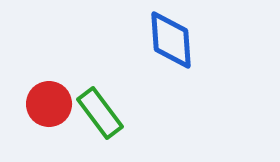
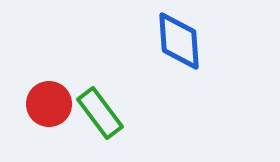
blue diamond: moved 8 px right, 1 px down
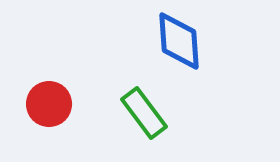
green rectangle: moved 44 px right
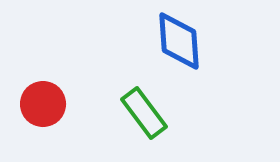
red circle: moved 6 px left
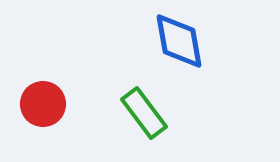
blue diamond: rotated 6 degrees counterclockwise
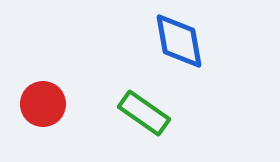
green rectangle: rotated 18 degrees counterclockwise
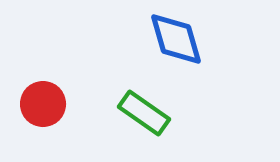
blue diamond: moved 3 px left, 2 px up; rotated 6 degrees counterclockwise
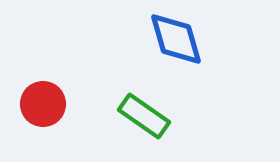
green rectangle: moved 3 px down
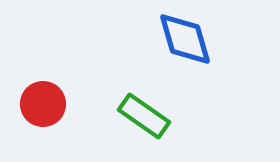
blue diamond: moved 9 px right
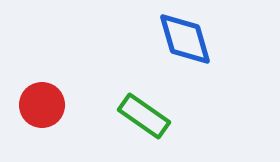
red circle: moved 1 px left, 1 px down
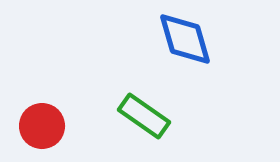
red circle: moved 21 px down
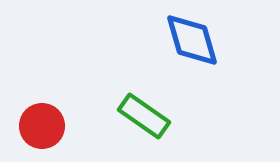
blue diamond: moved 7 px right, 1 px down
